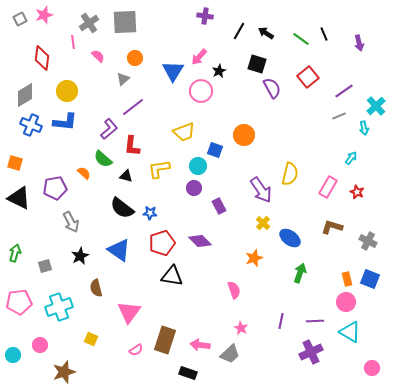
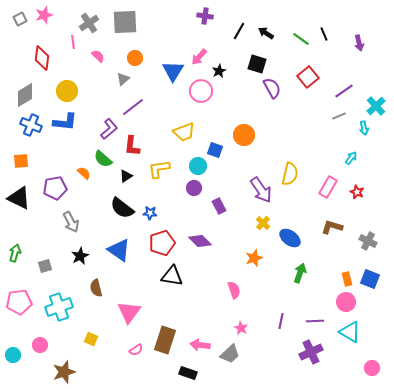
orange square at (15, 163): moved 6 px right, 2 px up; rotated 21 degrees counterclockwise
black triangle at (126, 176): rotated 48 degrees counterclockwise
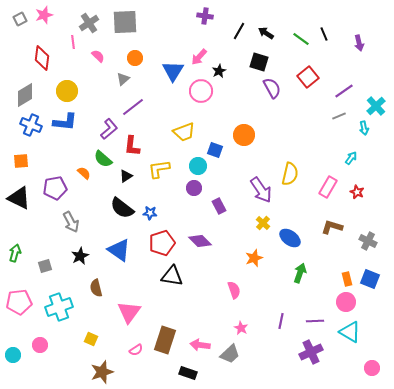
black square at (257, 64): moved 2 px right, 2 px up
brown star at (64, 372): moved 38 px right
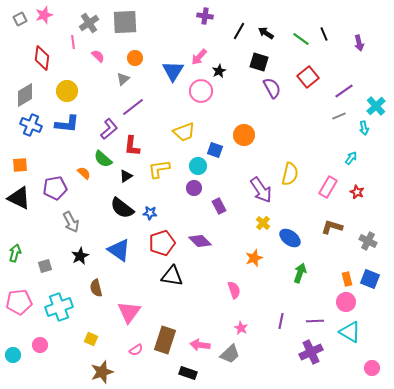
blue L-shape at (65, 122): moved 2 px right, 2 px down
orange square at (21, 161): moved 1 px left, 4 px down
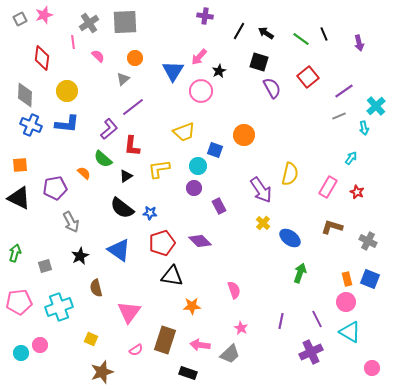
gray diamond at (25, 95): rotated 55 degrees counterclockwise
orange star at (254, 258): moved 62 px left, 48 px down; rotated 18 degrees clockwise
purple line at (315, 321): moved 2 px right, 2 px up; rotated 66 degrees clockwise
cyan circle at (13, 355): moved 8 px right, 2 px up
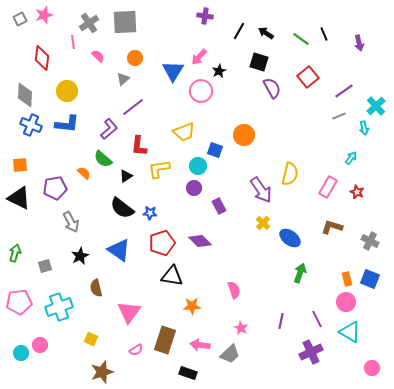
red L-shape at (132, 146): moved 7 px right
gray cross at (368, 241): moved 2 px right
